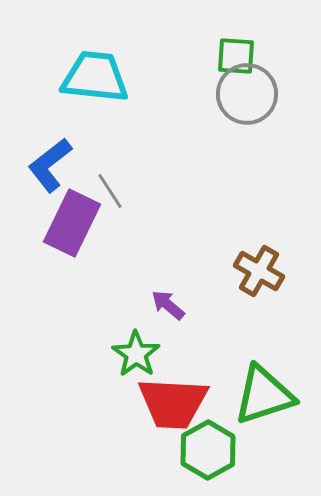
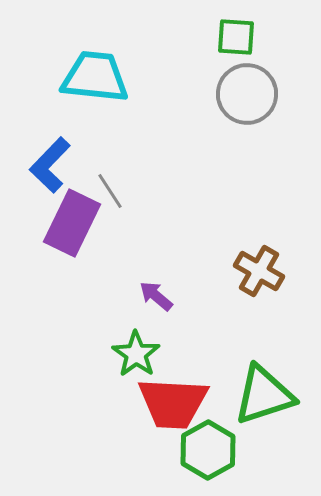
green square: moved 19 px up
blue L-shape: rotated 8 degrees counterclockwise
purple arrow: moved 12 px left, 9 px up
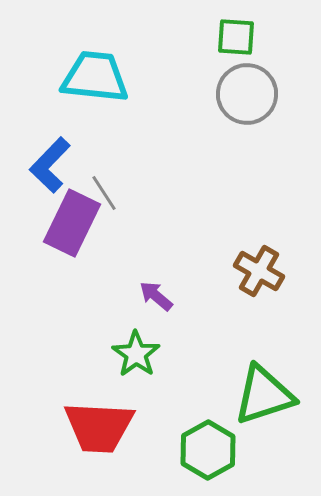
gray line: moved 6 px left, 2 px down
red trapezoid: moved 74 px left, 24 px down
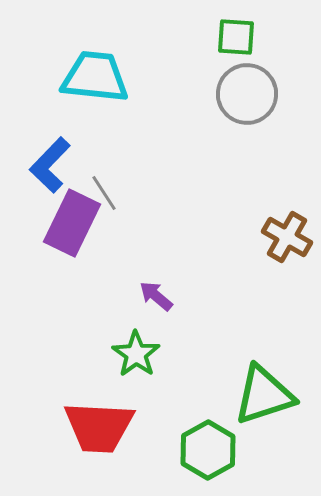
brown cross: moved 28 px right, 34 px up
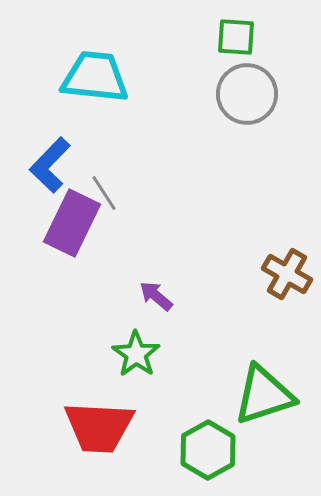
brown cross: moved 37 px down
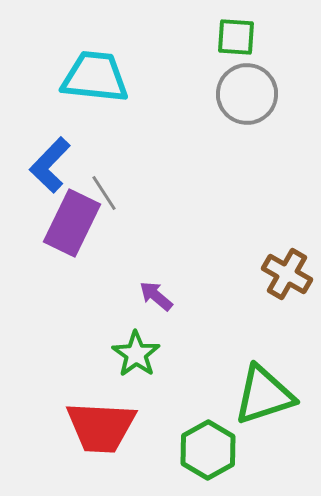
red trapezoid: moved 2 px right
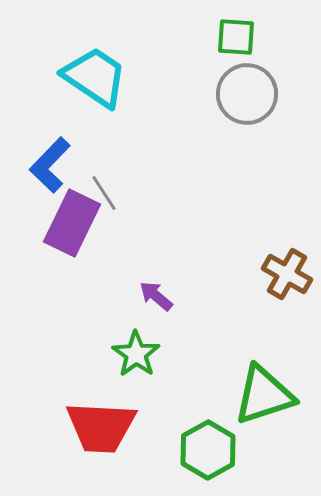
cyan trapezoid: rotated 28 degrees clockwise
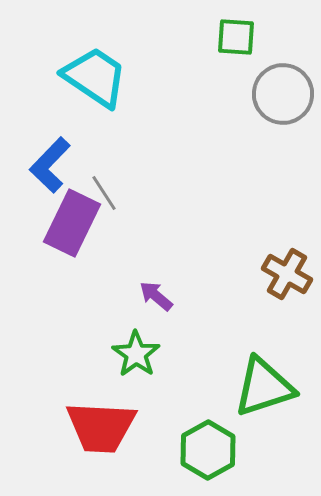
gray circle: moved 36 px right
green triangle: moved 8 px up
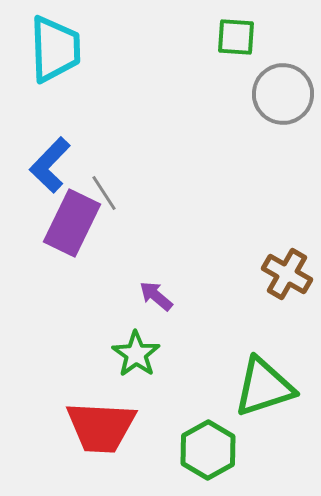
cyan trapezoid: moved 40 px left, 28 px up; rotated 54 degrees clockwise
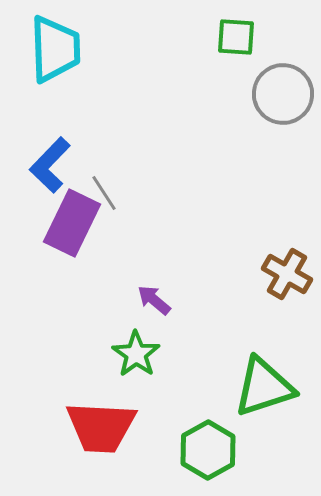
purple arrow: moved 2 px left, 4 px down
